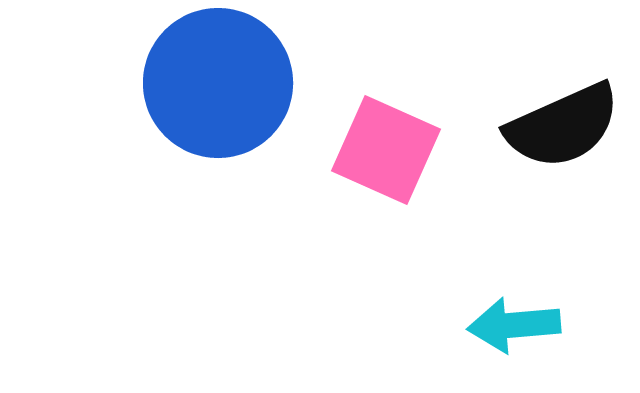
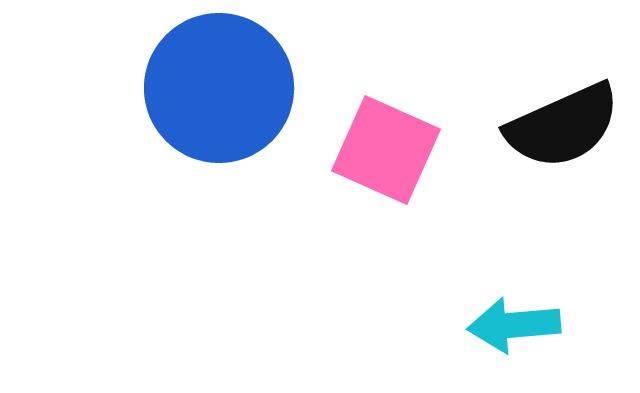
blue circle: moved 1 px right, 5 px down
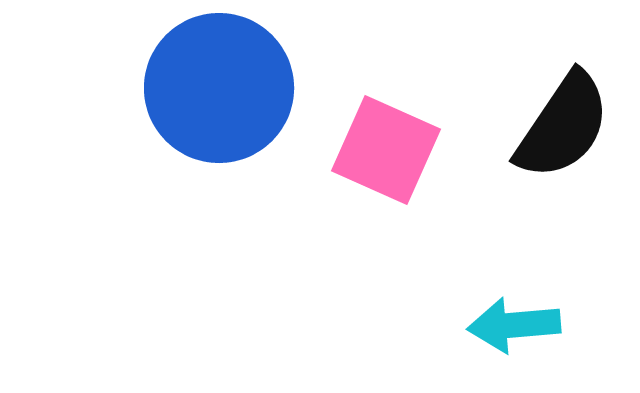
black semicircle: rotated 32 degrees counterclockwise
